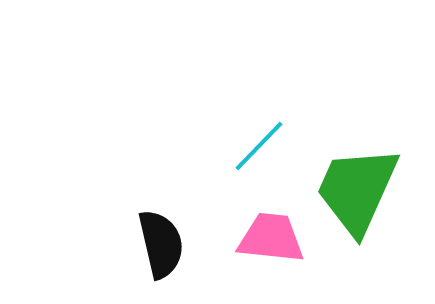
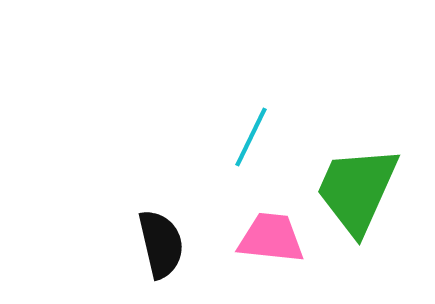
cyan line: moved 8 px left, 9 px up; rotated 18 degrees counterclockwise
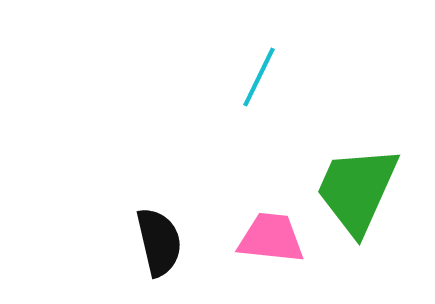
cyan line: moved 8 px right, 60 px up
black semicircle: moved 2 px left, 2 px up
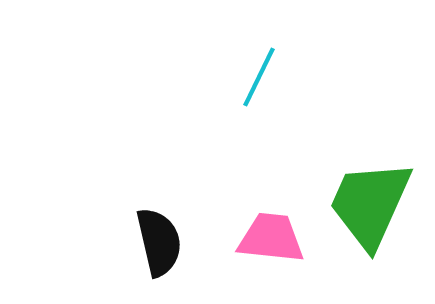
green trapezoid: moved 13 px right, 14 px down
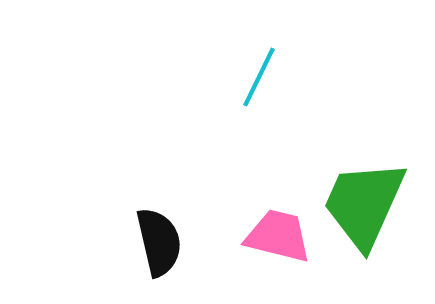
green trapezoid: moved 6 px left
pink trapezoid: moved 7 px right, 2 px up; rotated 8 degrees clockwise
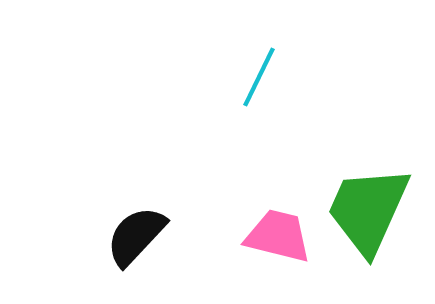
green trapezoid: moved 4 px right, 6 px down
black semicircle: moved 23 px left, 6 px up; rotated 124 degrees counterclockwise
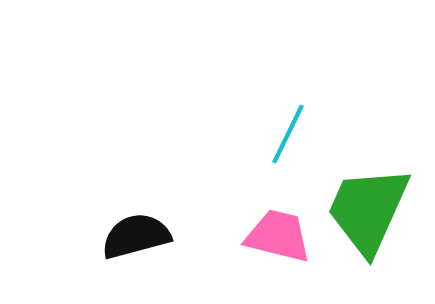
cyan line: moved 29 px right, 57 px down
black semicircle: rotated 32 degrees clockwise
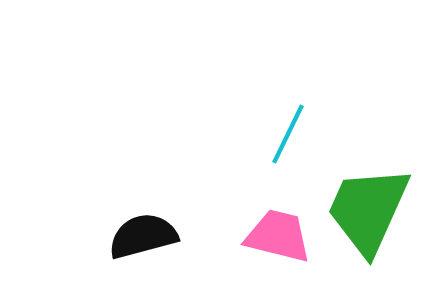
black semicircle: moved 7 px right
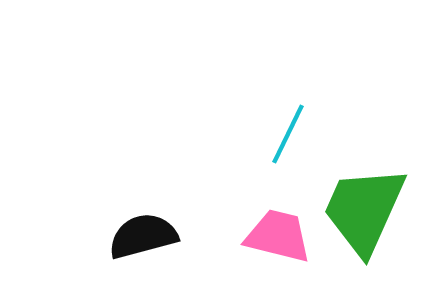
green trapezoid: moved 4 px left
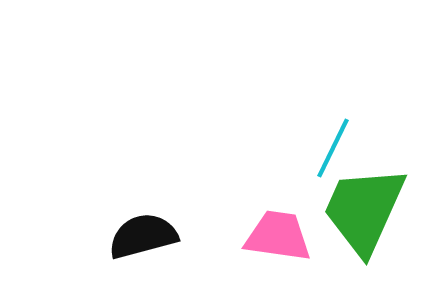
cyan line: moved 45 px right, 14 px down
pink trapezoid: rotated 6 degrees counterclockwise
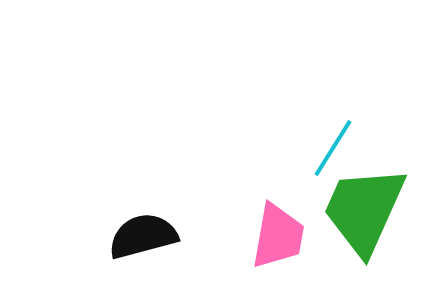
cyan line: rotated 6 degrees clockwise
pink trapezoid: rotated 92 degrees clockwise
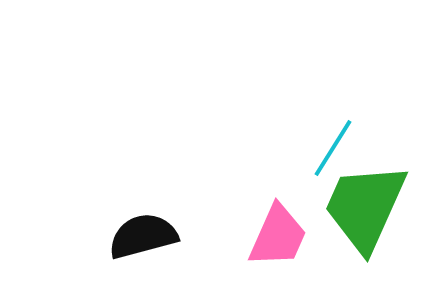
green trapezoid: moved 1 px right, 3 px up
pink trapezoid: rotated 14 degrees clockwise
